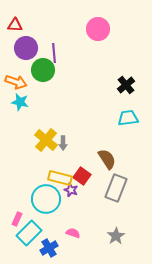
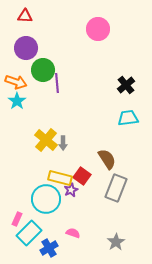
red triangle: moved 10 px right, 9 px up
purple line: moved 3 px right, 30 px down
cyan star: moved 3 px left, 1 px up; rotated 24 degrees clockwise
purple star: rotated 24 degrees clockwise
gray star: moved 6 px down
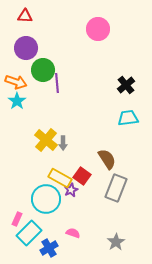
yellow rectangle: rotated 15 degrees clockwise
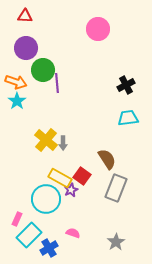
black cross: rotated 12 degrees clockwise
cyan rectangle: moved 2 px down
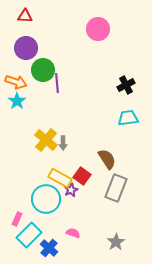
blue cross: rotated 18 degrees counterclockwise
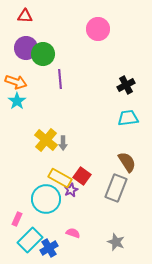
green circle: moved 16 px up
purple line: moved 3 px right, 4 px up
brown semicircle: moved 20 px right, 3 px down
cyan rectangle: moved 1 px right, 5 px down
gray star: rotated 18 degrees counterclockwise
blue cross: rotated 18 degrees clockwise
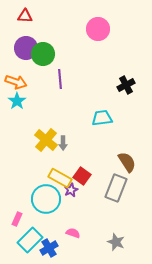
cyan trapezoid: moved 26 px left
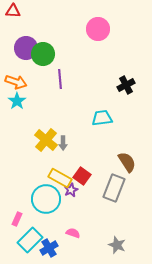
red triangle: moved 12 px left, 5 px up
gray rectangle: moved 2 px left
gray star: moved 1 px right, 3 px down
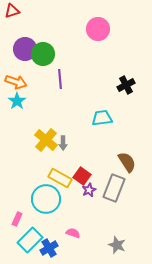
red triangle: moved 1 px left; rotated 21 degrees counterclockwise
purple circle: moved 1 px left, 1 px down
purple star: moved 18 px right
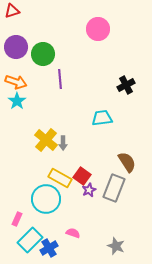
purple circle: moved 9 px left, 2 px up
gray star: moved 1 px left, 1 px down
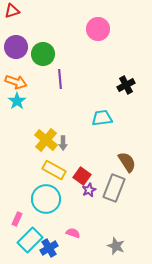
yellow rectangle: moved 6 px left, 8 px up
